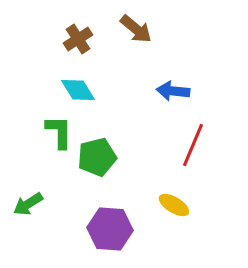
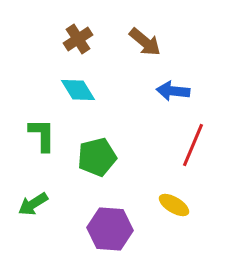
brown arrow: moved 9 px right, 13 px down
green L-shape: moved 17 px left, 3 px down
green arrow: moved 5 px right
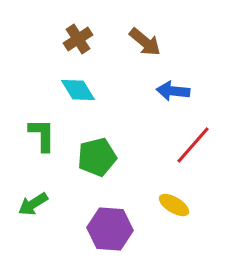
red line: rotated 18 degrees clockwise
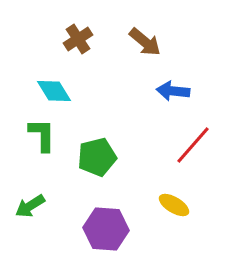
cyan diamond: moved 24 px left, 1 px down
green arrow: moved 3 px left, 2 px down
purple hexagon: moved 4 px left
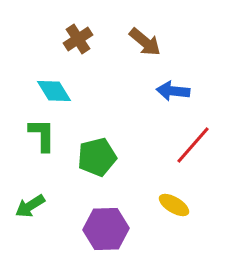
purple hexagon: rotated 6 degrees counterclockwise
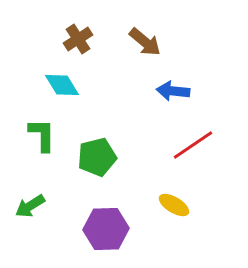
cyan diamond: moved 8 px right, 6 px up
red line: rotated 15 degrees clockwise
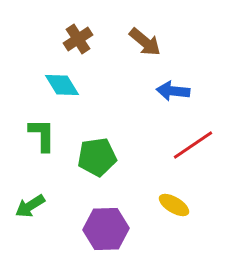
green pentagon: rotated 6 degrees clockwise
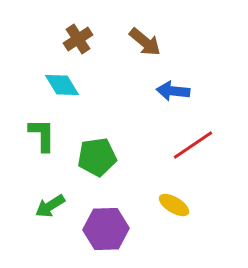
green arrow: moved 20 px right
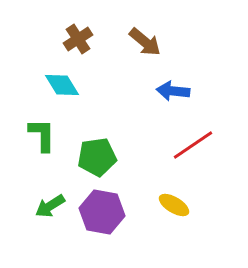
purple hexagon: moved 4 px left, 17 px up; rotated 12 degrees clockwise
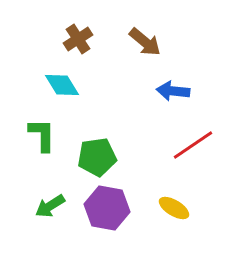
yellow ellipse: moved 3 px down
purple hexagon: moved 5 px right, 4 px up
